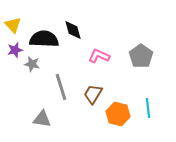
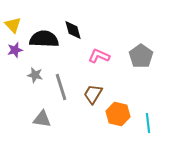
gray star: moved 3 px right, 11 px down
cyan line: moved 15 px down
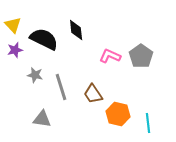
black diamond: moved 3 px right; rotated 10 degrees clockwise
black semicircle: rotated 24 degrees clockwise
pink L-shape: moved 11 px right
brown trapezoid: rotated 65 degrees counterclockwise
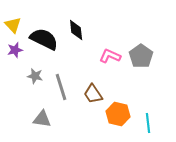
gray star: moved 1 px down
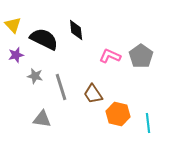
purple star: moved 1 px right, 5 px down
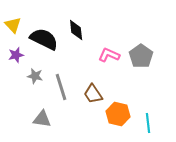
pink L-shape: moved 1 px left, 1 px up
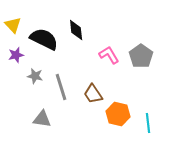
pink L-shape: rotated 35 degrees clockwise
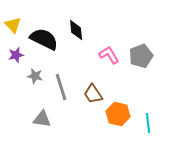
gray pentagon: rotated 15 degrees clockwise
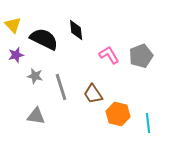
gray triangle: moved 6 px left, 3 px up
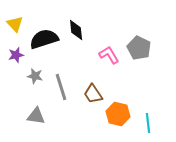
yellow triangle: moved 2 px right, 1 px up
black semicircle: rotated 44 degrees counterclockwise
gray pentagon: moved 2 px left, 8 px up; rotated 25 degrees counterclockwise
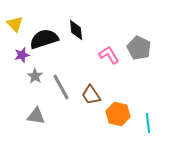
purple star: moved 6 px right
gray star: rotated 21 degrees clockwise
gray line: rotated 12 degrees counterclockwise
brown trapezoid: moved 2 px left, 1 px down
